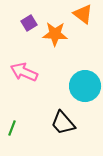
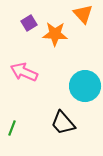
orange triangle: rotated 10 degrees clockwise
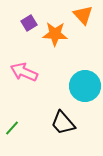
orange triangle: moved 1 px down
green line: rotated 21 degrees clockwise
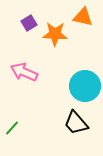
orange triangle: moved 2 px down; rotated 35 degrees counterclockwise
black trapezoid: moved 13 px right
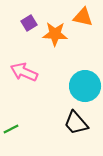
green line: moved 1 px left, 1 px down; rotated 21 degrees clockwise
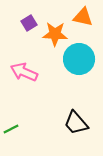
cyan circle: moved 6 px left, 27 px up
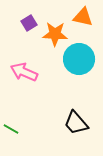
green line: rotated 56 degrees clockwise
